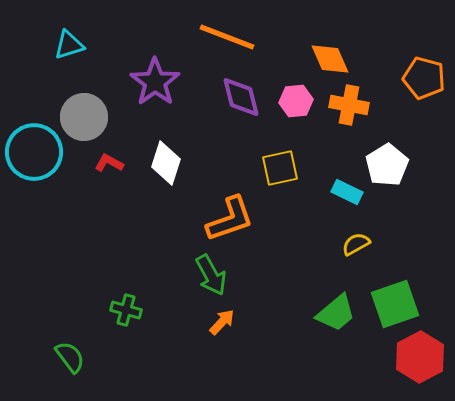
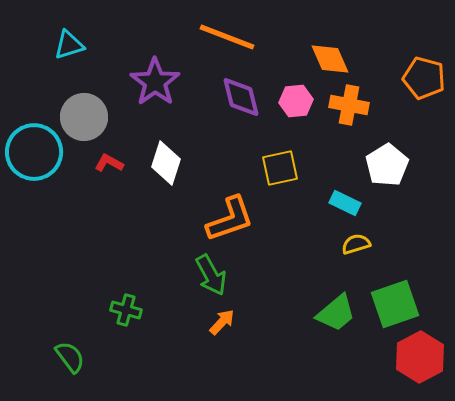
cyan rectangle: moved 2 px left, 11 px down
yellow semicircle: rotated 12 degrees clockwise
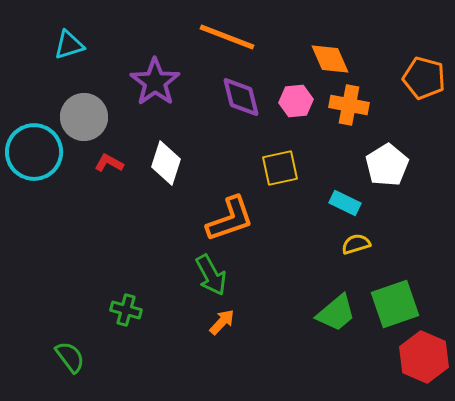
red hexagon: moved 4 px right; rotated 9 degrees counterclockwise
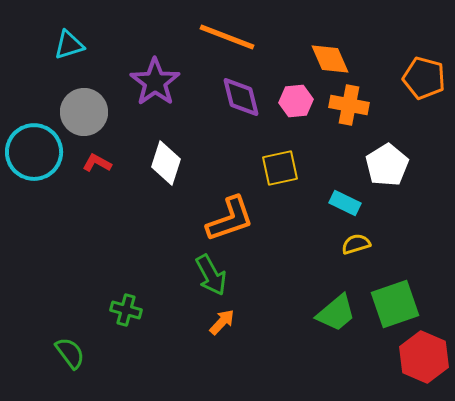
gray circle: moved 5 px up
red L-shape: moved 12 px left
green semicircle: moved 4 px up
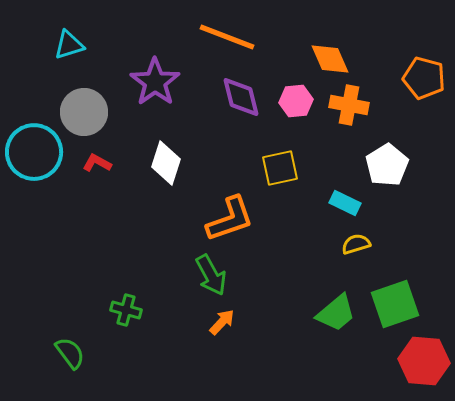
red hexagon: moved 4 px down; rotated 18 degrees counterclockwise
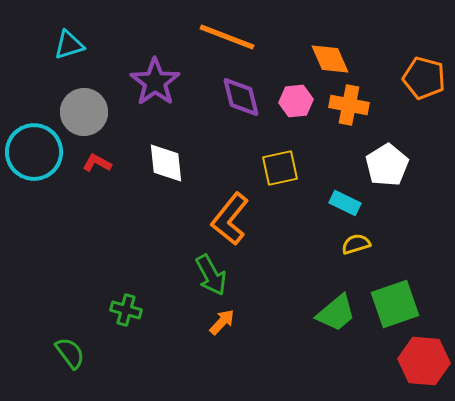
white diamond: rotated 24 degrees counterclockwise
orange L-shape: rotated 148 degrees clockwise
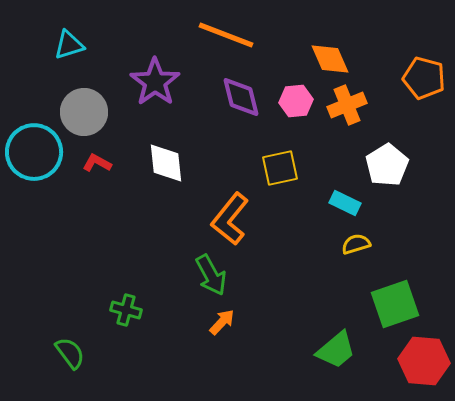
orange line: moved 1 px left, 2 px up
orange cross: moved 2 px left; rotated 33 degrees counterclockwise
green trapezoid: moved 37 px down
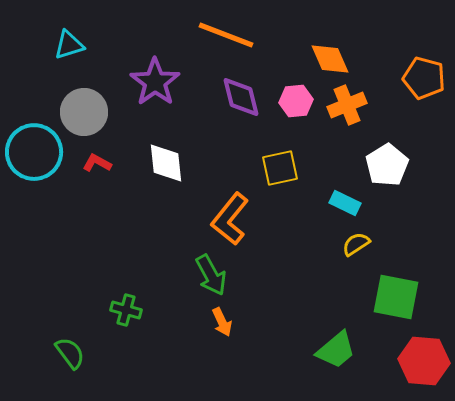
yellow semicircle: rotated 16 degrees counterclockwise
green square: moved 1 px right, 7 px up; rotated 30 degrees clockwise
orange arrow: rotated 112 degrees clockwise
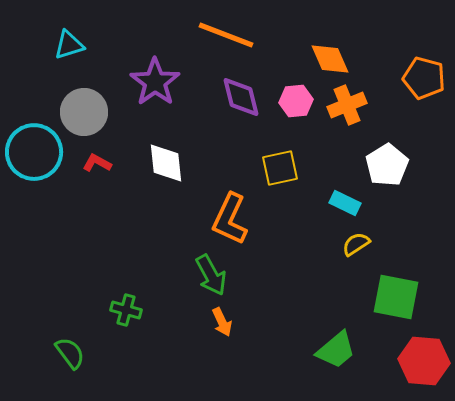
orange L-shape: rotated 14 degrees counterclockwise
